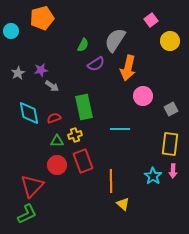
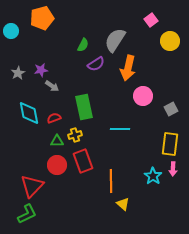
pink arrow: moved 2 px up
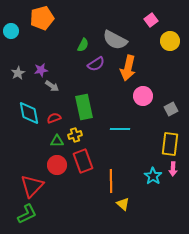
gray semicircle: rotated 95 degrees counterclockwise
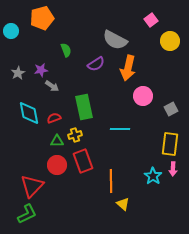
green semicircle: moved 17 px left, 5 px down; rotated 48 degrees counterclockwise
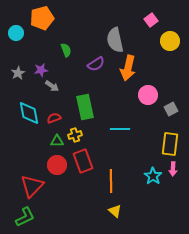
cyan circle: moved 5 px right, 2 px down
gray semicircle: rotated 50 degrees clockwise
pink circle: moved 5 px right, 1 px up
green rectangle: moved 1 px right
yellow triangle: moved 8 px left, 7 px down
green L-shape: moved 2 px left, 3 px down
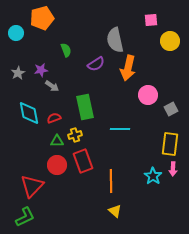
pink square: rotated 32 degrees clockwise
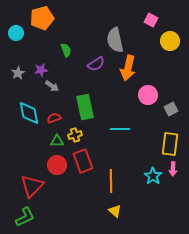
pink square: rotated 32 degrees clockwise
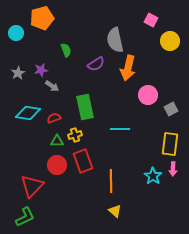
cyan diamond: moved 1 px left; rotated 70 degrees counterclockwise
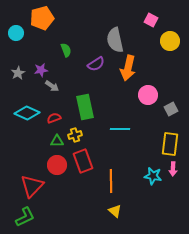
cyan diamond: moved 1 px left; rotated 15 degrees clockwise
cyan star: rotated 24 degrees counterclockwise
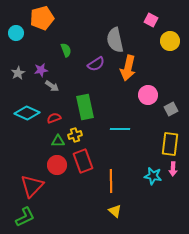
green triangle: moved 1 px right
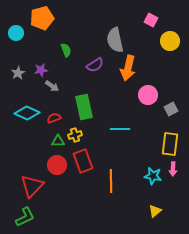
purple semicircle: moved 1 px left, 1 px down
green rectangle: moved 1 px left
yellow triangle: moved 40 px right; rotated 40 degrees clockwise
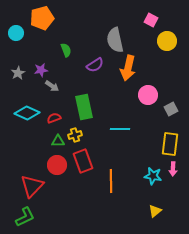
yellow circle: moved 3 px left
